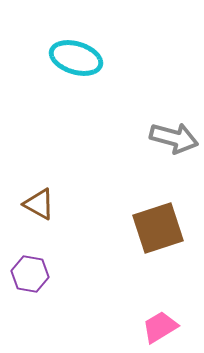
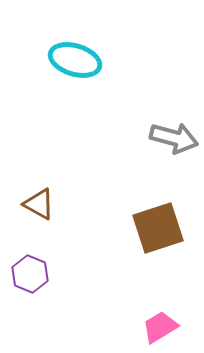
cyan ellipse: moved 1 px left, 2 px down
purple hexagon: rotated 12 degrees clockwise
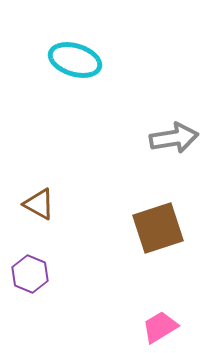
gray arrow: rotated 24 degrees counterclockwise
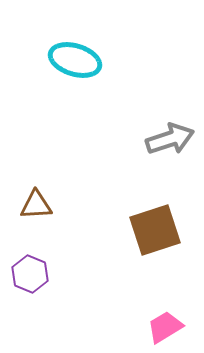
gray arrow: moved 4 px left, 1 px down; rotated 9 degrees counterclockwise
brown triangle: moved 3 px left, 1 px down; rotated 32 degrees counterclockwise
brown square: moved 3 px left, 2 px down
pink trapezoid: moved 5 px right
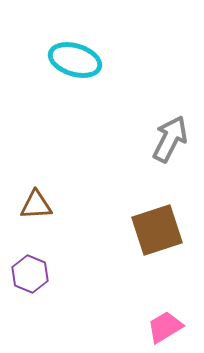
gray arrow: rotated 45 degrees counterclockwise
brown square: moved 2 px right
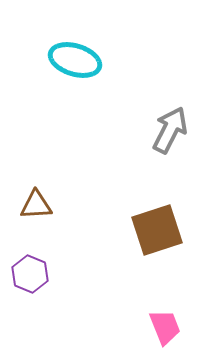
gray arrow: moved 9 px up
pink trapezoid: rotated 99 degrees clockwise
